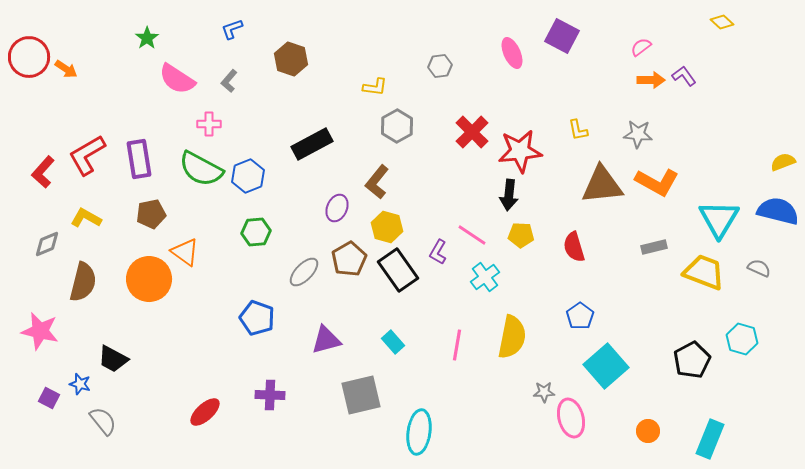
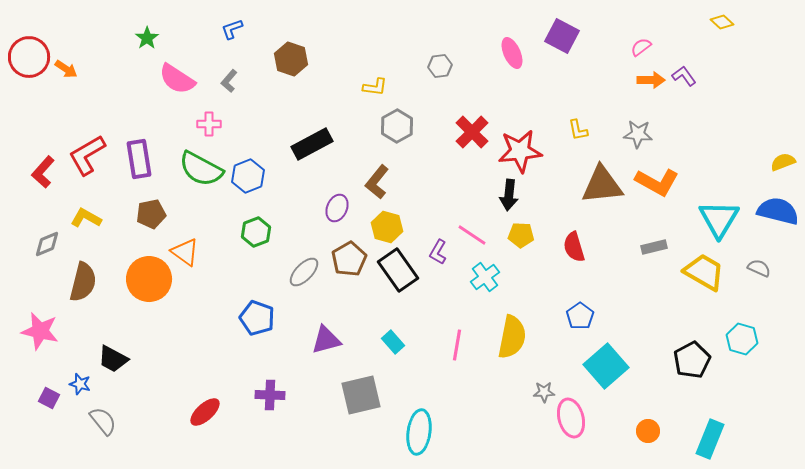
green hexagon at (256, 232): rotated 16 degrees counterclockwise
yellow trapezoid at (704, 272): rotated 9 degrees clockwise
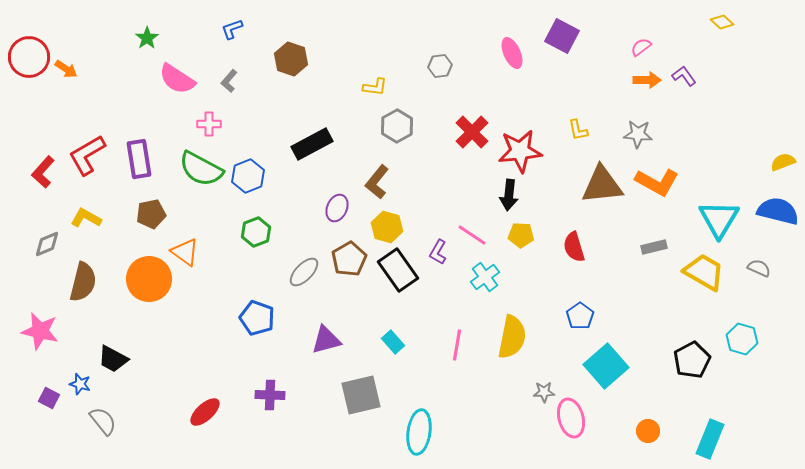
orange arrow at (651, 80): moved 4 px left
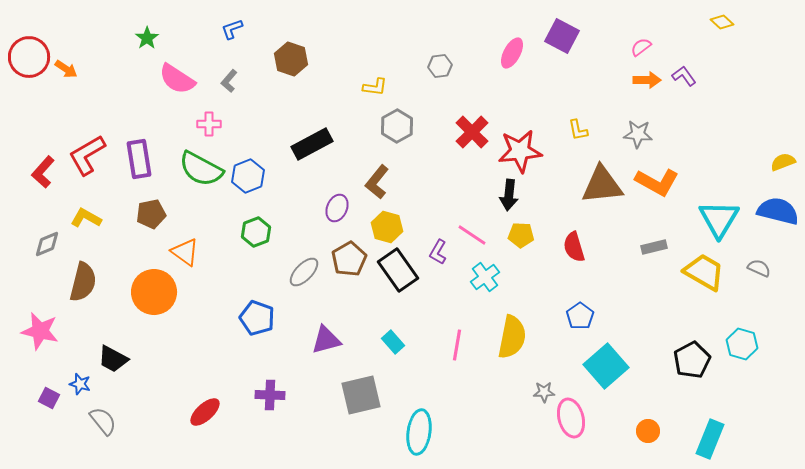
pink ellipse at (512, 53): rotated 52 degrees clockwise
orange circle at (149, 279): moved 5 px right, 13 px down
cyan hexagon at (742, 339): moved 5 px down
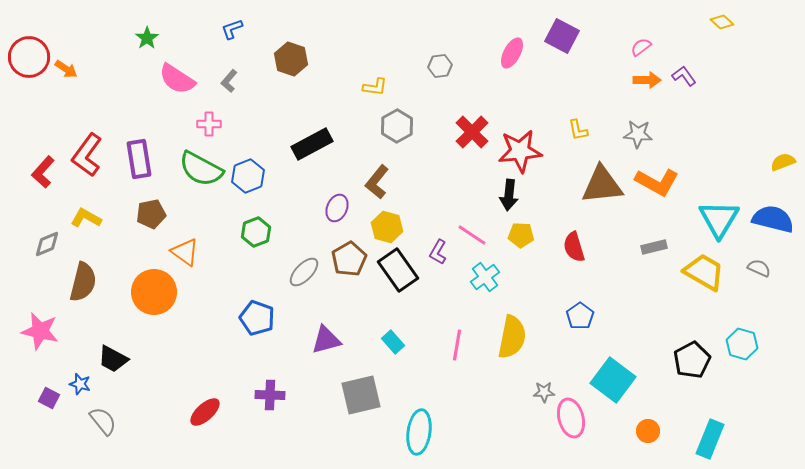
red L-shape at (87, 155): rotated 24 degrees counterclockwise
blue semicircle at (778, 211): moved 5 px left, 8 px down
cyan square at (606, 366): moved 7 px right, 14 px down; rotated 12 degrees counterclockwise
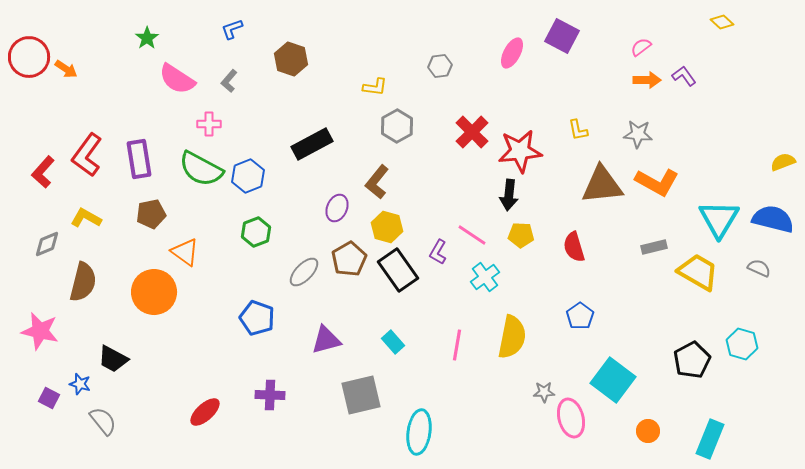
yellow trapezoid at (704, 272): moved 6 px left
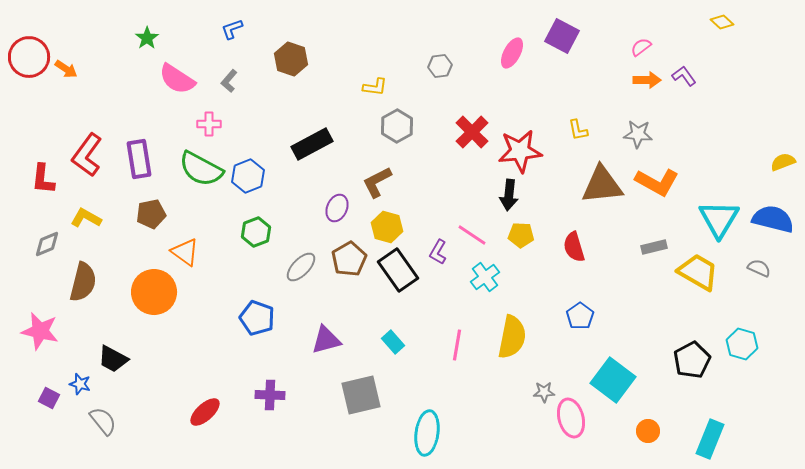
red L-shape at (43, 172): moved 7 px down; rotated 36 degrees counterclockwise
brown L-shape at (377, 182): rotated 24 degrees clockwise
gray ellipse at (304, 272): moved 3 px left, 5 px up
cyan ellipse at (419, 432): moved 8 px right, 1 px down
